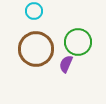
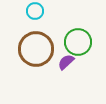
cyan circle: moved 1 px right
purple semicircle: moved 2 px up; rotated 24 degrees clockwise
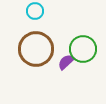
green circle: moved 5 px right, 7 px down
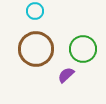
purple semicircle: moved 13 px down
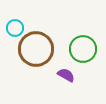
cyan circle: moved 20 px left, 17 px down
purple semicircle: rotated 72 degrees clockwise
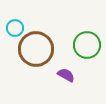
green circle: moved 4 px right, 4 px up
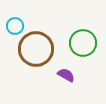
cyan circle: moved 2 px up
green circle: moved 4 px left, 2 px up
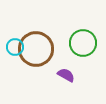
cyan circle: moved 21 px down
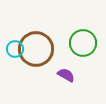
cyan circle: moved 2 px down
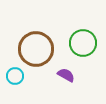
cyan circle: moved 27 px down
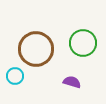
purple semicircle: moved 6 px right, 7 px down; rotated 12 degrees counterclockwise
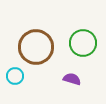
brown circle: moved 2 px up
purple semicircle: moved 3 px up
